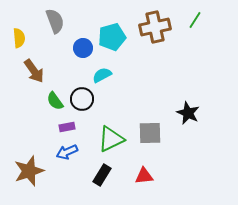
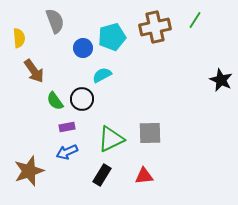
black star: moved 33 px right, 33 px up
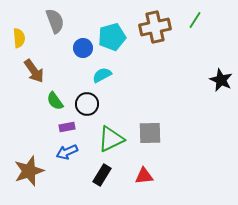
black circle: moved 5 px right, 5 px down
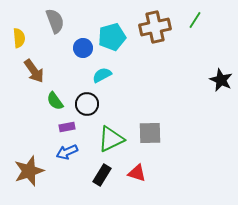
red triangle: moved 7 px left, 3 px up; rotated 24 degrees clockwise
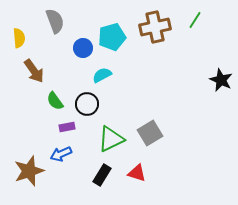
gray square: rotated 30 degrees counterclockwise
blue arrow: moved 6 px left, 2 px down
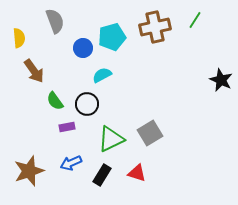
blue arrow: moved 10 px right, 9 px down
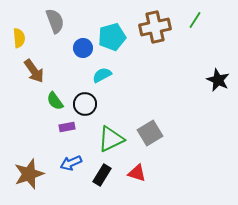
black star: moved 3 px left
black circle: moved 2 px left
brown star: moved 3 px down
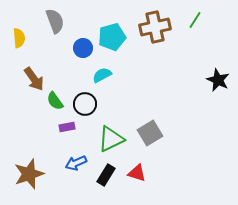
brown arrow: moved 8 px down
blue arrow: moved 5 px right
black rectangle: moved 4 px right
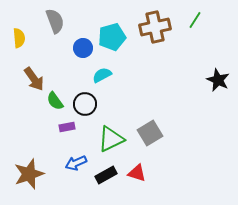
black rectangle: rotated 30 degrees clockwise
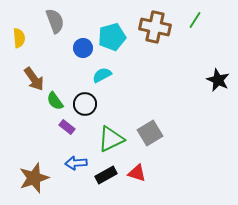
brown cross: rotated 24 degrees clockwise
purple rectangle: rotated 49 degrees clockwise
blue arrow: rotated 20 degrees clockwise
brown star: moved 5 px right, 4 px down
